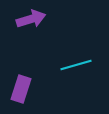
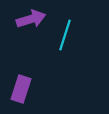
cyan line: moved 11 px left, 30 px up; rotated 56 degrees counterclockwise
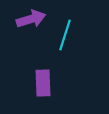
purple rectangle: moved 22 px right, 6 px up; rotated 20 degrees counterclockwise
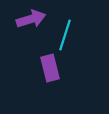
purple rectangle: moved 7 px right, 15 px up; rotated 12 degrees counterclockwise
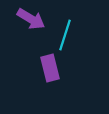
purple arrow: rotated 48 degrees clockwise
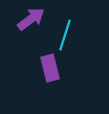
purple arrow: rotated 68 degrees counterclockwise
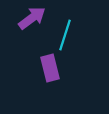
purple arrow: moved 1 px right, 1 px up
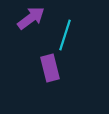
purple arrow: moved 1 px left
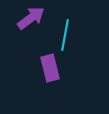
cyan line: rotated 8 degrees counterclockwise
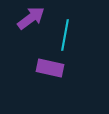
purple rectangle: rotated 64 degrees counterclockwise
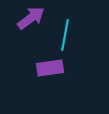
purple rectangle: rotated 20 degrees counterclockwise
